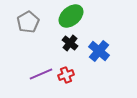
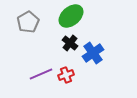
blue cross: moved 6 px left, 2 px down; rotated 15 degrees clockwise
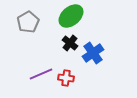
red cross: moved 3 px down; rotated 28 degrees clockwise
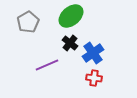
purple line: moved 6 px right, 9 px up
red cross: moved 28 px right
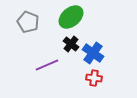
green ellipse: moved 1 px down
gray pentagon: rotated 20 degrees counterclockwise
black cross: moved 1 px right, 1 px down
blue cross: rotated 20 degrees counterclockwise
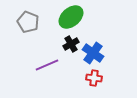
black cross: rotated 21 degrees clockwise
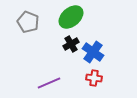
blue cross: moved 1 px up
purple line: moved 2 px right, 18 px down
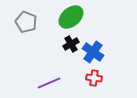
gray pentagon: moved 2 px left
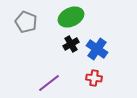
green ellipse: rotated 15 degrees clockwise
blue cross: moved 4 px right, 3 px up
purple line: rotated 15 degrees counterclockwise
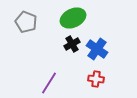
green ellipse: moved 2 px right, 1 px down
black cross: moved 1 px right
red cross: moved 2 px right, 1 px down
purple line: rotated 20 degrees counterclockwise
